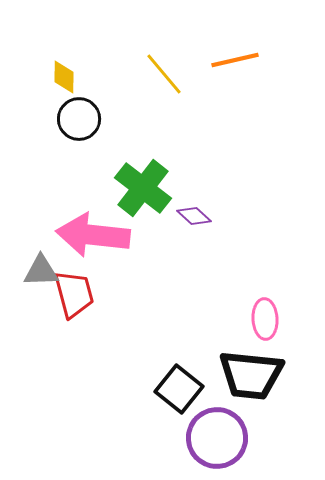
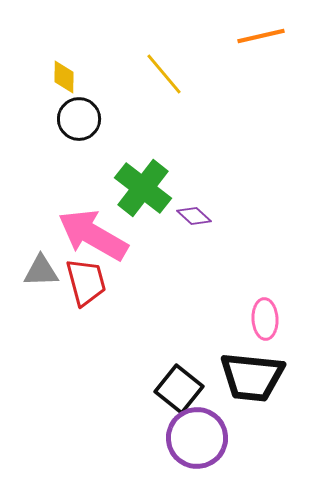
orange line: moved 26 px right, 24 px up
pink arrow: rotated 24 degrees clockwise
red trapezoid: moved 12 px right, 12 px up
black trapezoid: moved 1 px right, 2 px down
purple circle: moved 20 px left
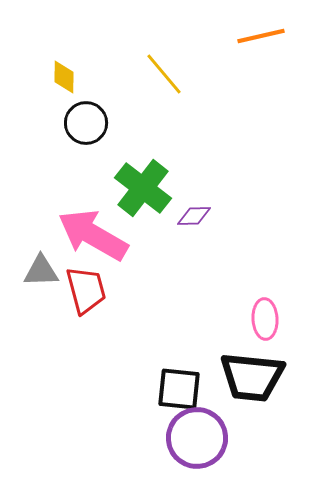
black circle: moved 7 px right, 4 px down
purple diamond: rotated 44 degrees counterclockwise
red trapezoid: moved 8 px down
black square: rotated 33 degrees counterclockwise
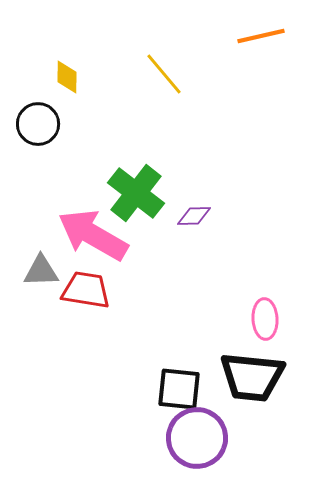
yellow diamond: moved 3 px right
black circle: moved 48 px left, 1 px down
green cross: moved 7 px left, 5 px down
red trapezoid: rotated 66 degrees counterclockwise
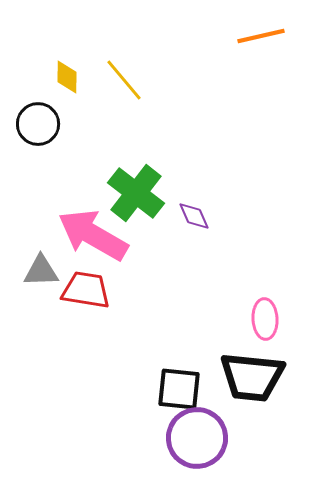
yellow line: moved 40 px left, 6 px down
purple diamond: rotated 68 degrees clockwise
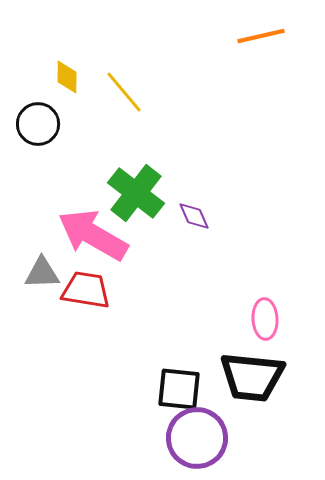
yellow line: moved 12 px down
gray triangle: moved 1 px right, 2 px down
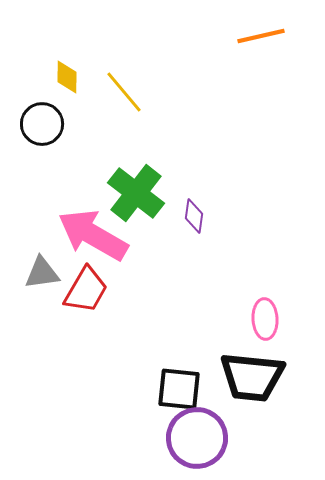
black circle: moved 4 px right
purple diamond: rotated 32 degrees clockwise
gray triangle: rotated 6 degrees counterclockwise
red trapezoid: rotated 111 degrees clockwise
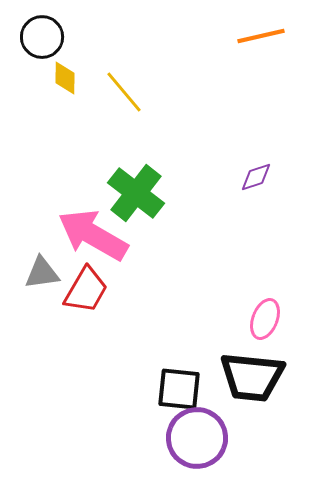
yellow diamond: moved 2 px left, 1 px down
black circle: moved 87 px up
purple diamond: moved 62 px right, 39 px up; rotated 64 degrees clockwise
pink ellipse: rotated 24 degrees clockwise
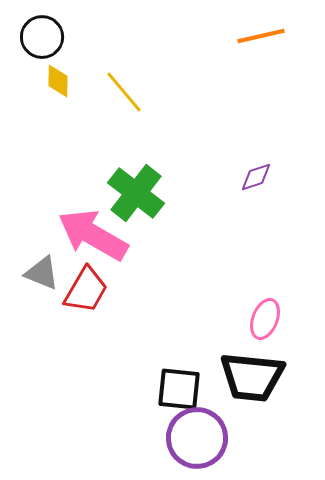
yellow diamond: moved 7 px left, 3 px down
gray triangle: rotated 30 degrees clockwise
